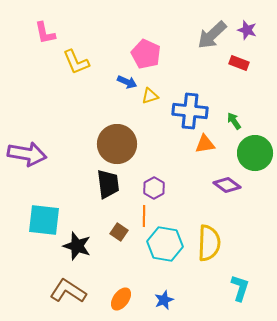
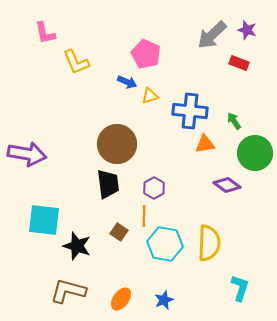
brown L-shape: rotated 18 degrees counterclockwise
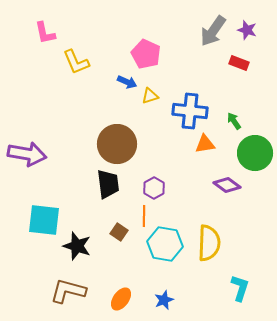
gray arrow: moved 1 px right, 4 px up; rotated 12 degrees counterclockwise
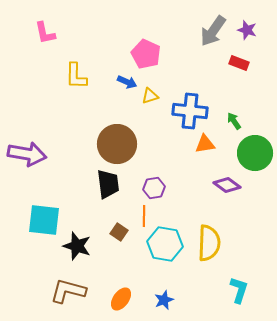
yellow L-shape: moved 14 px down; rotated 24 degrees clockwise
purple hexagon: rotated 20 degrees clockwise
cyan L-shape: moved 1 px left, 2 px down
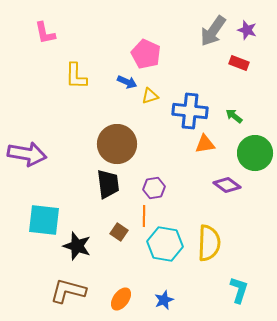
green arrow: moved 5 px up; rotated 18 degrees counterclockwise
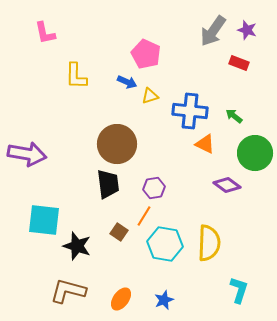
orange triangle: rotated 35 degrees clockwise
orange line: rotated 30 degrees clockwise
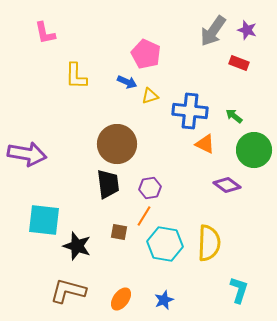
green circle: moved 1 px left, 3 px up
purple hexagon: moved 4 px left
brown square: rotated 24 degrees counterclockwise
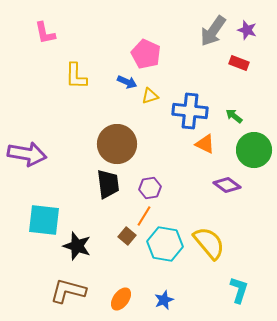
brown square: moved 8 px right, 4 px down; rotated 30 degrees clockwise
yellow semicircle: rotated 42 degrees counterclockwise
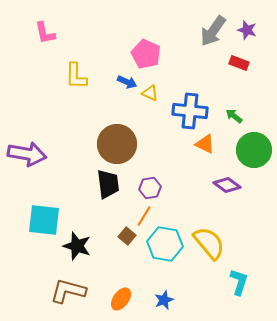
yellow triangle: moved 3 px up; rotated 42 degrees clockwise
cyan L-shape: moved 8 px up
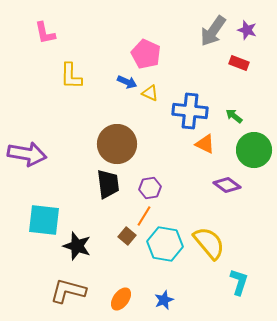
yellow L-shape: moved 5 px left
